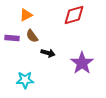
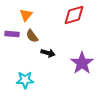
orange triangle: rotated 24 degrees counterclockwise
purple rectangle: moved 4 px up
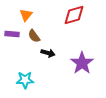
brown semicircle: moved 2 px right
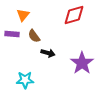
orange triangle: moved 3 px left
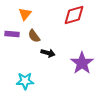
orange triangle: moved 2 px right, 1 px up
cyan star: moved 1 px down
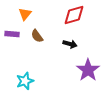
brown semicircle: moved 3 px right
black arrow: moved 22 px right, 9 px up
purple star: moved 6 px right, 7 px down
cyan star: rotated 18 degrees counterclockwise
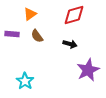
orange triangle: moved 5 px right; rotated 16 degrees clockwise
purple star: rotated 10 degrees clockwise
cyan star: rotated 18 degrees counterclockwise
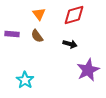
orange triangle: moved 9 px right; rotated 32 degrees counterclockwise
cyan star: moved 1 px up
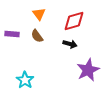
red diamond: moved 6 px down
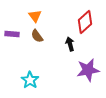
orange triangle: moved 4 px left, 2 px down
red diamond: moved 11 px right, 1 px down; rotated 25 degrees counterclockwise
black arrow: rotated 120 degrees counterclockwise
purple star: rotated 15 degrees clockwise
cyan star: moved 5 px right
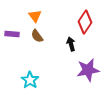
red diamond: rotated 15 degrees counterclockwise
black arrow: moved 1 px right
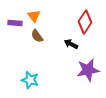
orange triangle: moved 1 px left
purple rectangle: moved 3 px right, 11 px up
black arrow: rotated 48 degrees counterclockwise
cyan star: rotated 18 degrees counterclockwise
